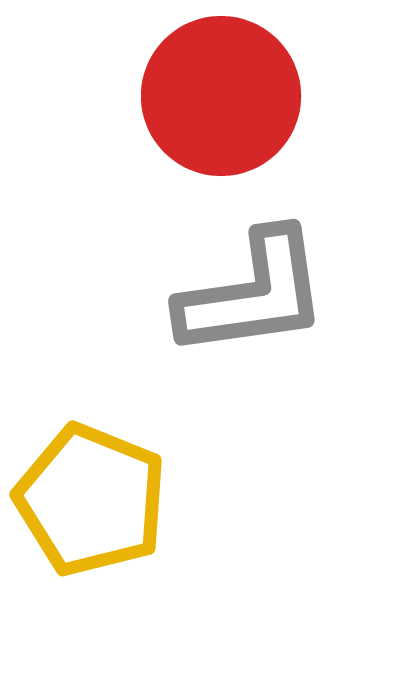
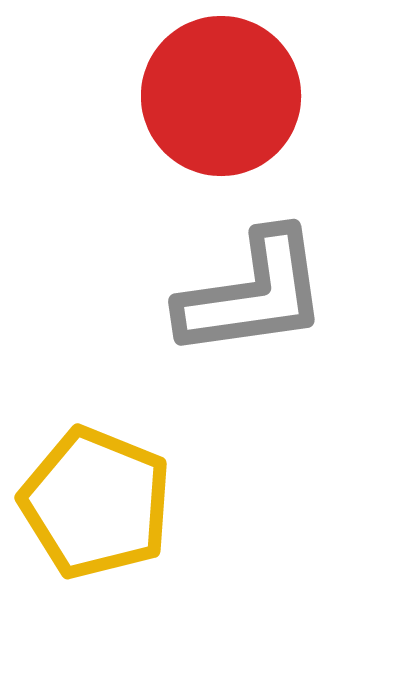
yellow pentagon: moved 5 px right, 3 px down
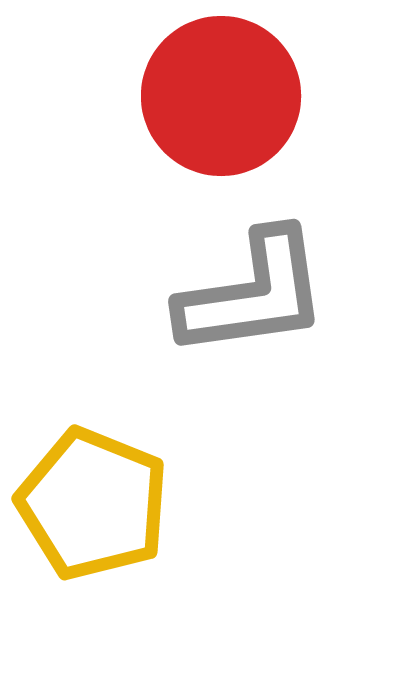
yellow pentagon: moved 3 px left, 1 px down
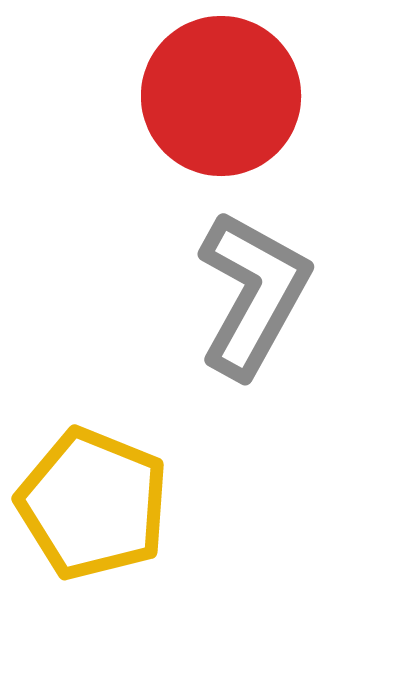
gray L-shape: rotated 53 degrees counterclockwise
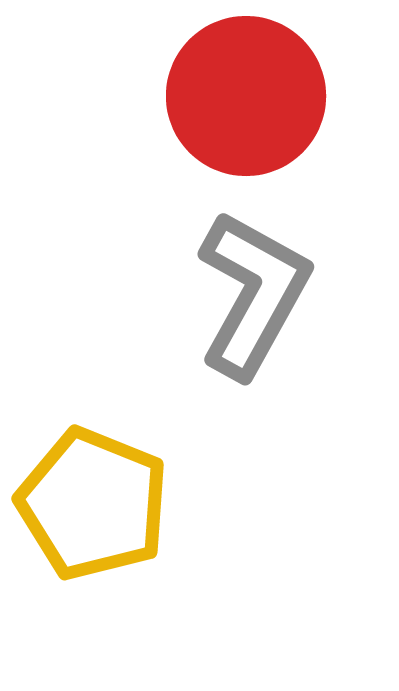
red circle: moved 25 px right
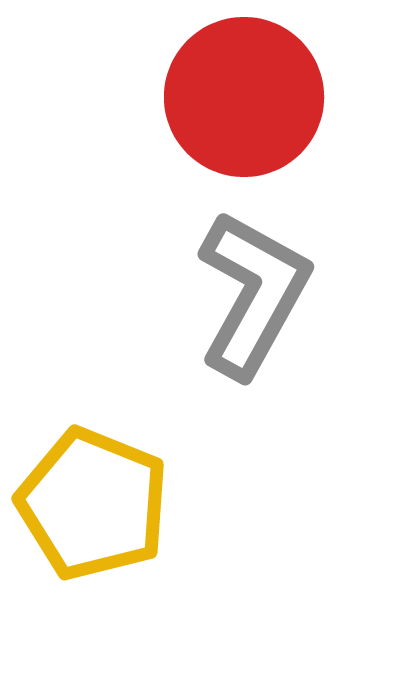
red circle: moved 2 px left, 1 px down
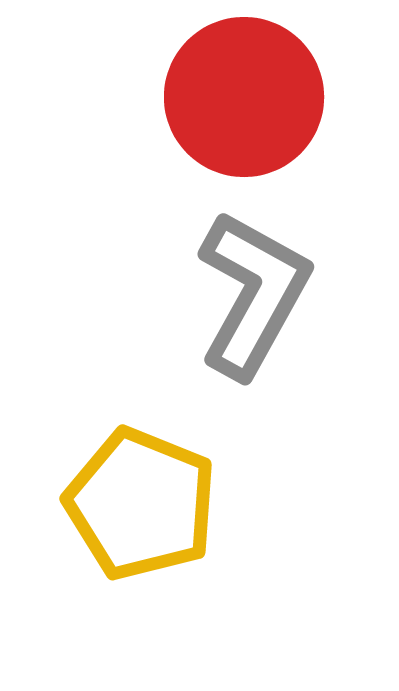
yellow pentagon: moved 48 px right
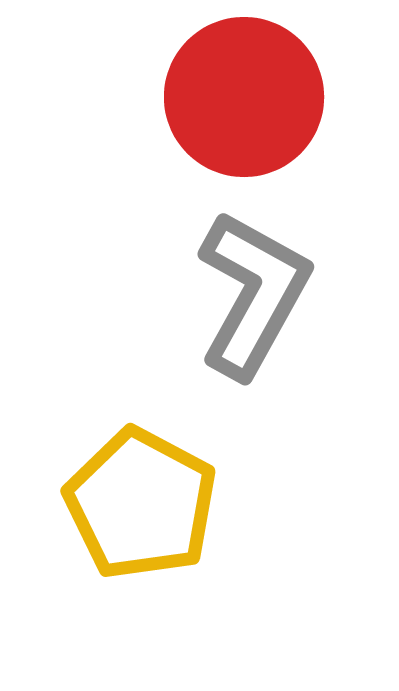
yellow pentagon: rotated 6 degrees clockwise
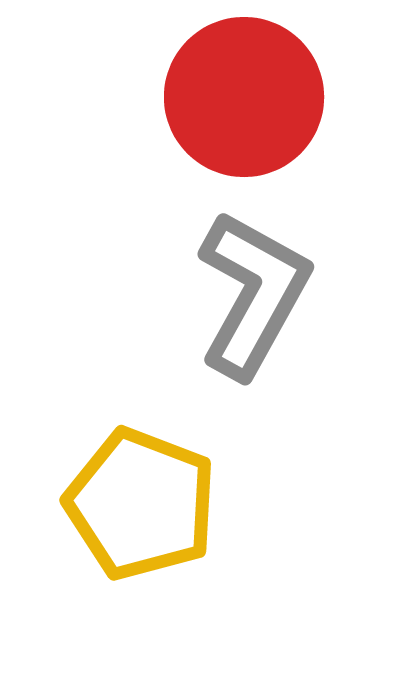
yellow pentagon: rotated 7 degrees counterclockwise
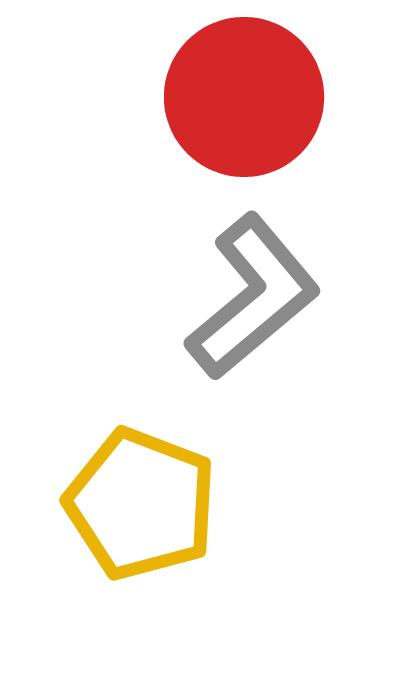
gray L-shape: moved 3 px down; rotated 21 degrees clockwise
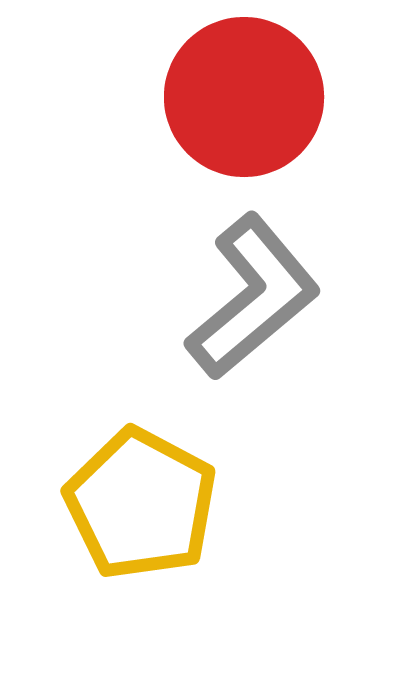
yellow pentagon: rotated 7 degrees clockwise
